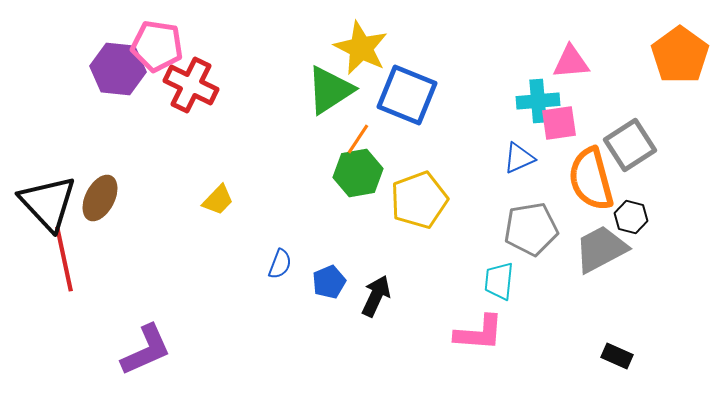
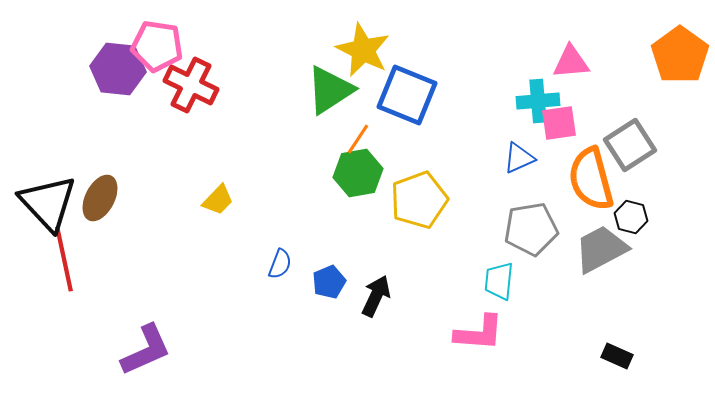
yellow star: moved 2 px right, 2 px down
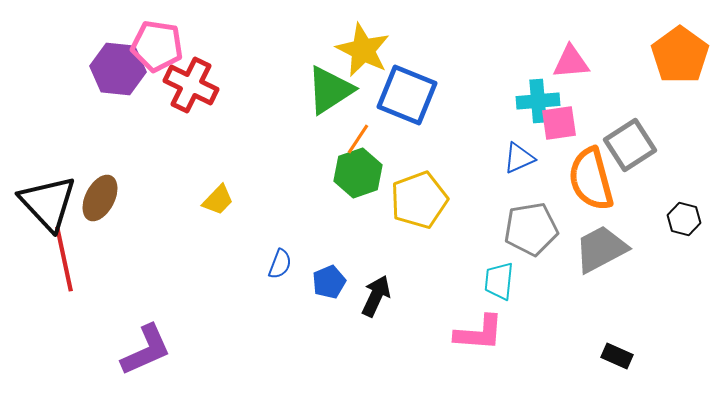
green hexagon: rotated 9 degrees counterclockwise
black hexagon: moved 53 px right, 2 px down
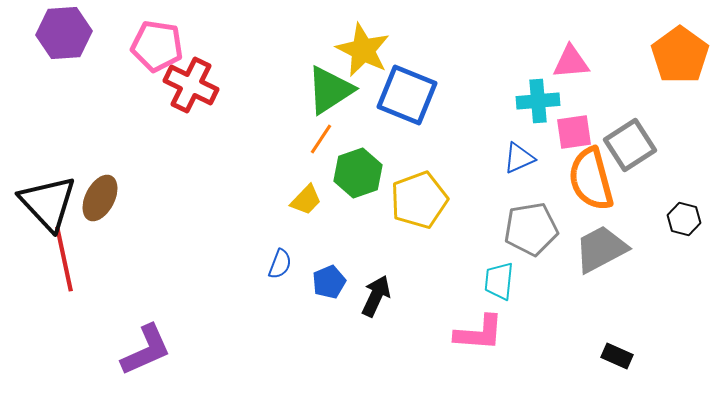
purple hexagon: moved 54 px left, 36 px up; rotated 10 degrees counterclockwise
pink square: moved 15 px right, 9 px down
orange line: moved 37 px left
yellow trapezoid: moved 88 px right
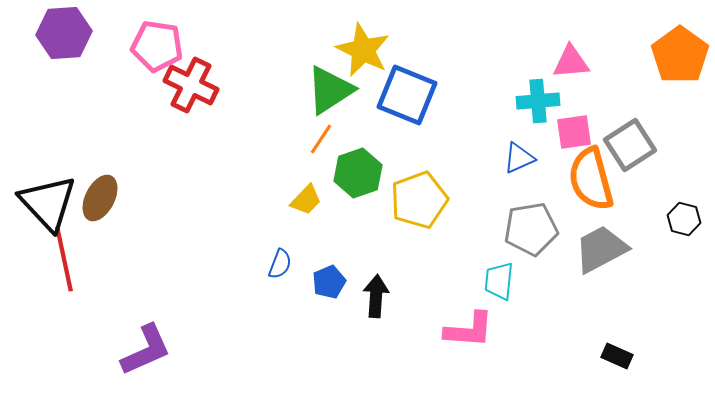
black arrow: rotated 21 degrees counterclockwise
pink L-shape: moved 10 px left, 3 px up
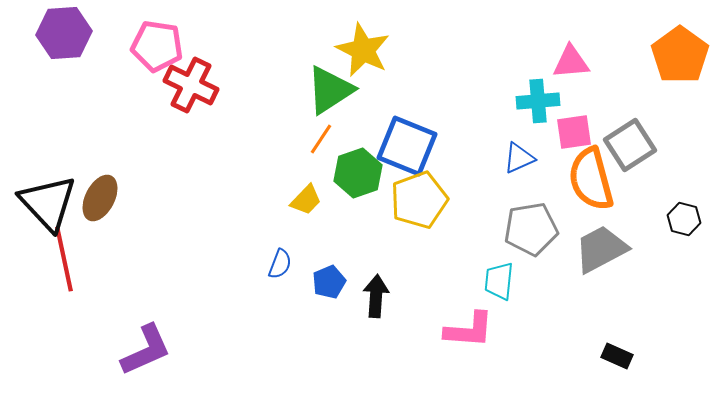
blue square: moved 51 px down
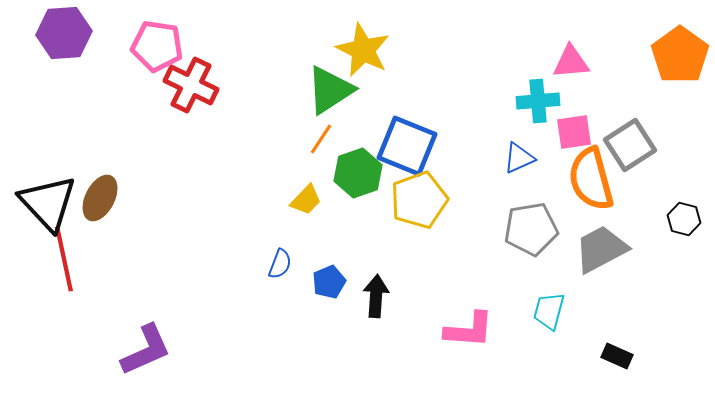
cyan trapezoid: moved 50 px right, 30 px down; rotated 9 degrees clockwise
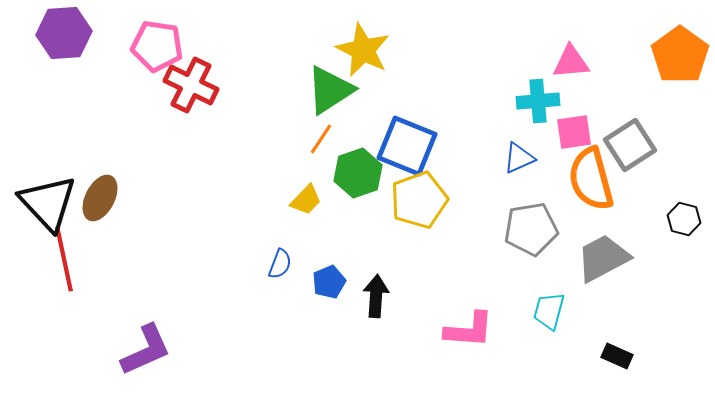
gray trapezoid: moved 2 px right, 9 px down
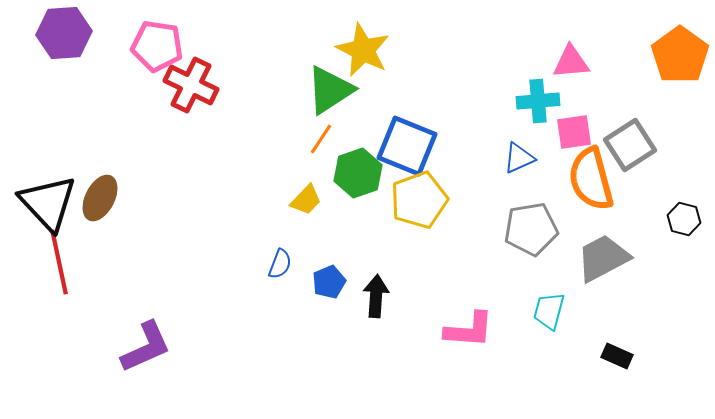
red line: moved 5 px left, 3 px down
purple L-shape: moved 3 px up
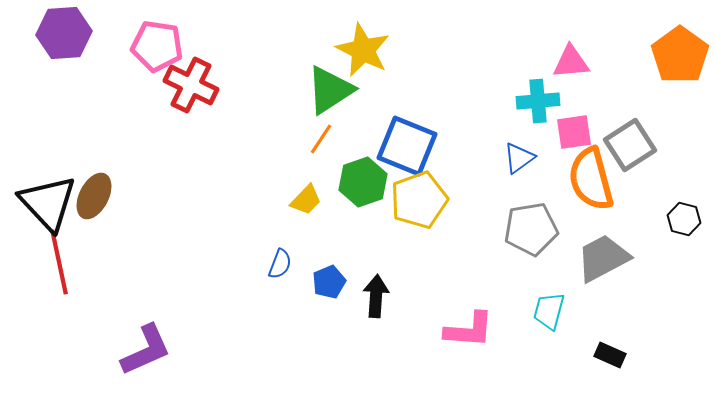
blue triangle: rotated 12 degrees counterclockwise
green hexagon: moved 5 px right, 9 px down
brown ellipse: moved 6 px left, 2 px up
purple L-shape: moved 3 px down
black rectangle: moved 7 px left, 1 px up
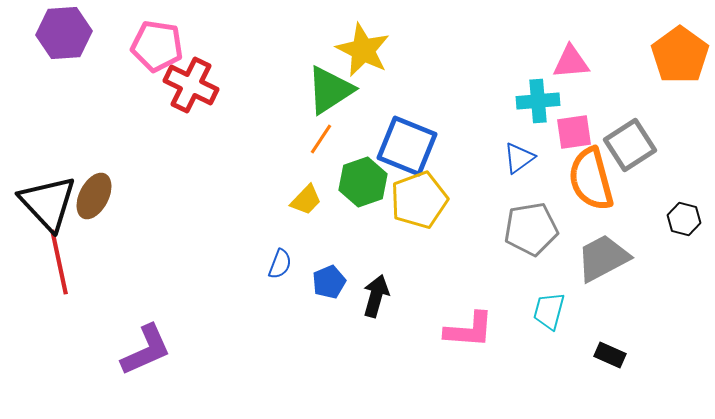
black arrow: rotated 12 degrees clockwise
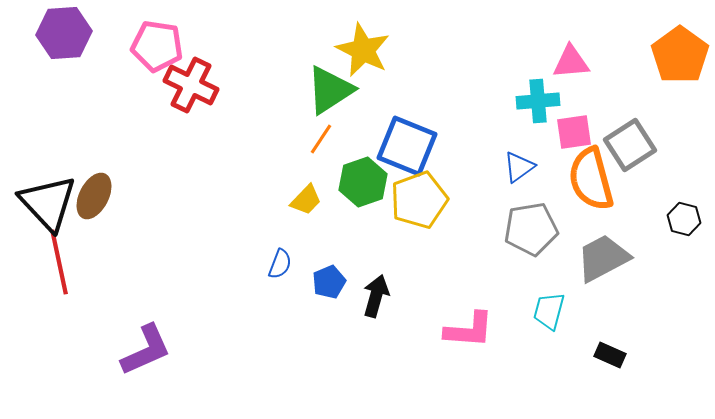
blue triangle: moved 9 px down
